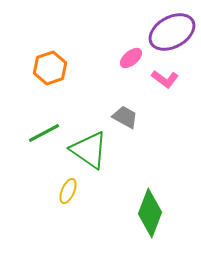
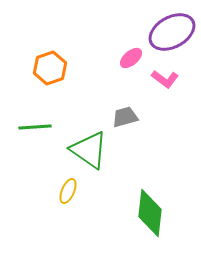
gray trapezoid: rotated 44 degrees counterclockwise
green line: moved 9 px left, 6 px up; rotated 24 degrees clockwise
green diamond: rotated 15 degrees counterclockwise
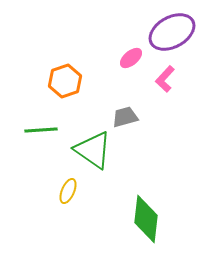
orange hexagon: moved 15 px right, 13 px down
pink L-shape: rotated 96 degrees clockwise
green line: moved 6 px right, 3 px down
green triangle: moved 4 px right
green diamond: moved 4 px left, 6 px down
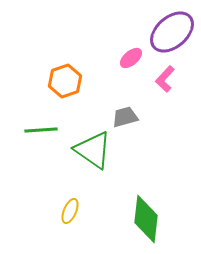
purple ellipse: rotated 12 degrees counterclockwise
yellow ellipse: moved 2 px right, 20 px down
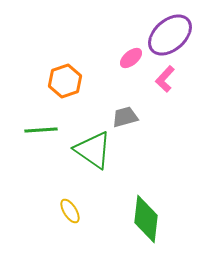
purple ellipse: moved 2 px left, 3 px down
yellow ellipse: rotated 55 degrees counterclockwise
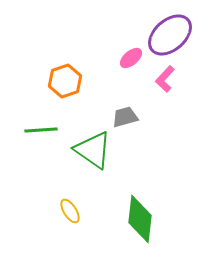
green diamond: moved 6 px left
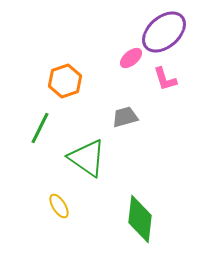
purple ellipse: moved 6 px left, 3 px up
pink L-shape: rotated 60 degrees counterclockwise
green line: moved 1 px left, 2 px up; rotated 60 degrees counterclockwise
green triangle: moved 6 px left, 8 px down
yellow ellipse: moved 11 px left, 5 px up
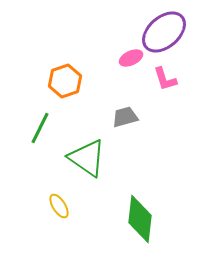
pink ellipse: rotated 15 degrees clockwise
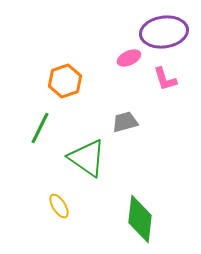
purple ellipse: rotated 33 degrees clockwise
pink ellipse: moved 2 px left
gray trapezoid: moved 5 px down
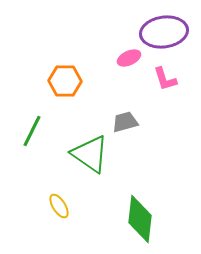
orange hexagon: rotated 20 degrees clockwise
green line: moved 8 px left, 3 px down
green triangle: moved 3 px right, 4 px up
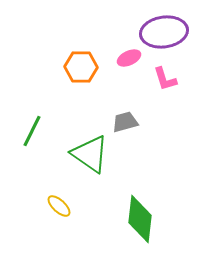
orange hexagon: moved 16 px right, 14 px up
yellow ellipse: rotated 15 degrees counterclockwise
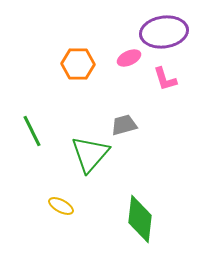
orange hexagon: moved 3 px left, 3 px up
gray trapezoid: moved 1 px left, 3 px down
green line: rotated 52 degrees counterclockwise
green triangle: rotated 36 degrees clockwise
yellow ellipse: moved 2 px right; rotated 15 degrees counterclockwise
